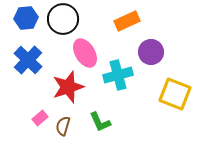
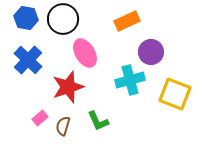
blue hexagon: rotated 15 degrees clockwise
cyan cross: moved 12 px right, 5 px down
green L-shape: moved 2 px left, 1 px up
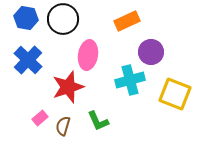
pink ellipse: moved 3 px right, 2 px down; rotated 40 degrees clockwise
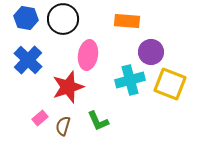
orange rectangle: rotated 30 degrees clockwise
yellow square: moved 5 px left, 10 px up
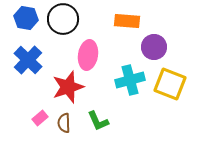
purple circle: moved 3 px right, 5 px up
brown semicircle: moved 1 px right, 3 px up; rotated 18 degrees counterclockwise
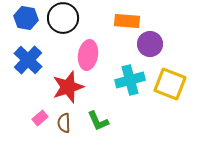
black circle: moved 1 px up
purple circle: moved 4 px left, 3 px up
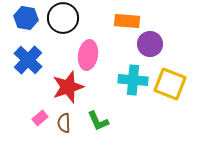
cyan cross: moved 3 px right; rotated 20 degrees clockwise
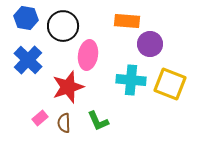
black circle: moved 8 px down
cyan cross: moved 2 px left
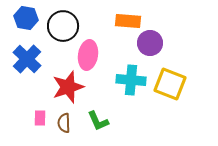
orange rectangle: moved 1 px right
purple circle: moved 1 px up
blue cross: moved 1 px left, 1 px up
pink rectangle: rotated 49 degrees counterclockwise
